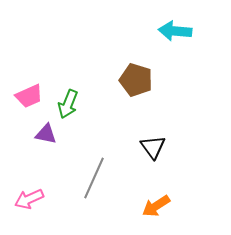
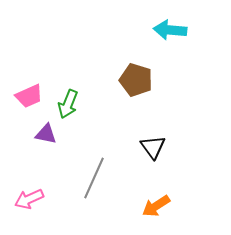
cyan arrow: moved 5 px left, 1 px up
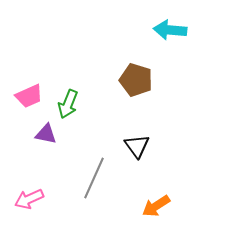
black triangle: moved 16 px left, 1 px up
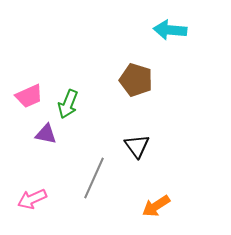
pink arrow: moved 3 px right
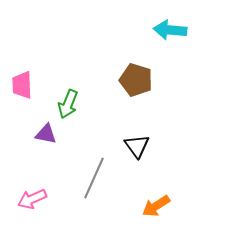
pink trapezoid: moved 7 px left, 11 px up; rotated 112 degrees clockwise
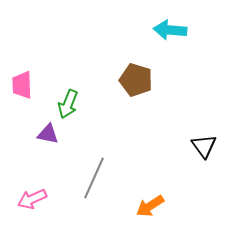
purple triangle: moved 2 px right
black triangle: moved 67 px right
orange arrow: moved 6 px left
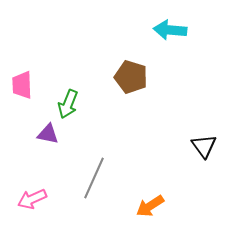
brown pentagon: moved 5 px left, 3 px up
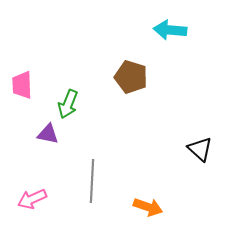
black triangle: moved 4 px left, 3 px down; rotated 12 degrees counterclockwise
gray line: moved 2 px left, 3 px down; rotated 21 degrees counterclockwise
orange arrow: moved 2 px left, 1 px down; rotated 128 degrees counterclockwise
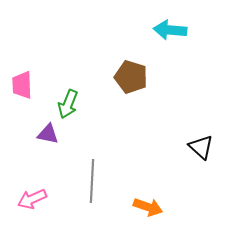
black triangle: moved 1 px right, 2 px up
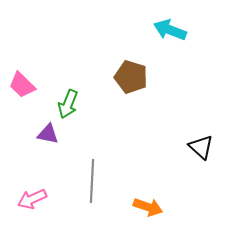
cyan arrow: rotated 16 degrees clockwise
pink trapezoid: rotated 44 degrees counterclockwise
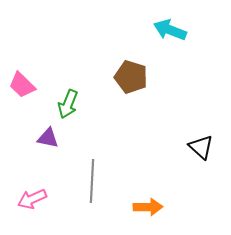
purple triangle: moved 4 px down
orange arrow: rotated 20 degrees counterclockwise
